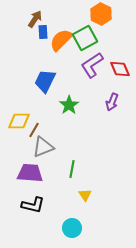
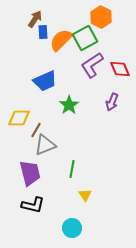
orange hexagon: moved 3 px down
blue trapezoid: rotated 140 degrees counterclockwise
yellow diamond: moved 3 px up
brown line: moved 2 px right
gray triangle: moved 2 px right, 2 px up
purple trapezoid: rotated 72 degrees clockwise
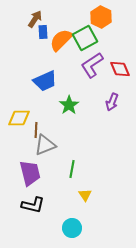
brown line: rotated 28 degrees counterclockwise
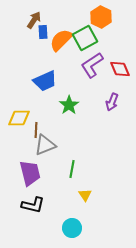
brown arrow: moved 1 px left, 1 px down
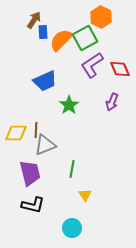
yellow diamond: moved 3 px left, 15 px down
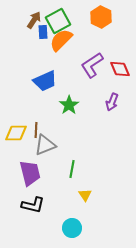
green square: moved 27 px left, 17 px up
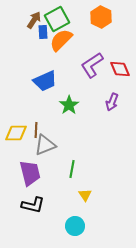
green square: moved 1 px left, 2 px up
cyan circle: moved 3 px right, 2 px up
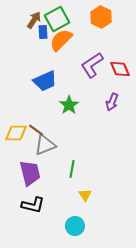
brown line: rotated 56 degrees counterclockwise
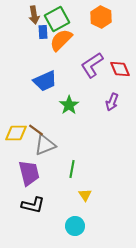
brown arrow: moved 5 px up; rotated 138 degrees clockwise
purple trapezoid: moved 1 px left
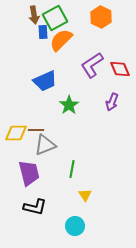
green square: moved 2 px left, 1 px up
brown line: rotated 35 degrees counterclockwise
black L-shape: moved 2 px right, 2 px down
